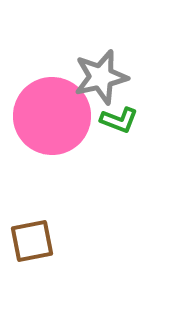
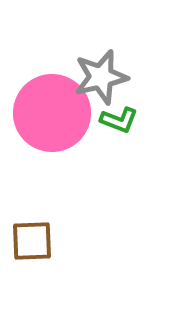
pink circle: moved 3 px up
brown square: rotated 9 degrees clockwise
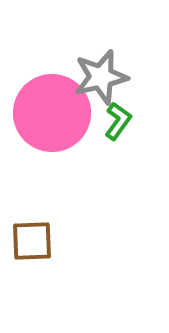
green L-shape: moved 1 px left, 1 px down; rotated 75 degrees counterclockwise
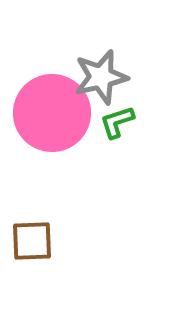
green L-shape: moved 1 px left, 1 px down; rotated 144 degrees counterclockwise
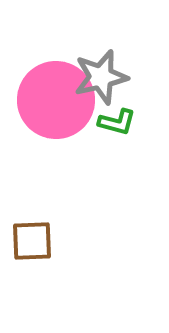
pink circle: moved 4 px right, 13 px up
green L-shape: rotated 147 degrees counterclockwise
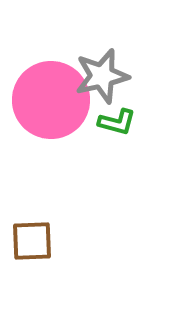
gray star: moved 1 px right, 1 px up
pink circle: moved 5 px left
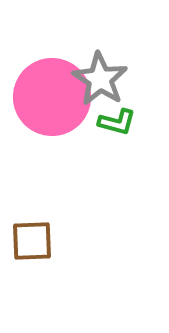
gray star: moved 2 px left, 3 px down; rotated 26 degrees counterclockwise
pink circle: moved 1 px right, 3 px up
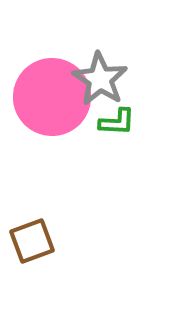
green L-shape: rotated 12 degrees counterclockwise
brown square: rotated 18 degrees counterclockwise
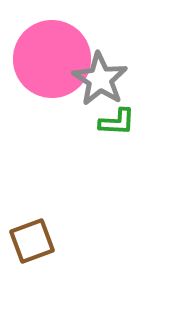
pink circle: moved 38 px up
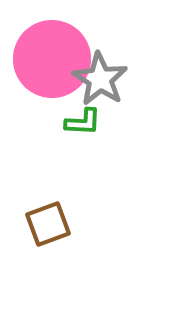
green L-shape: moved 34 px left
brown square: moved 16 px right, 17 px up
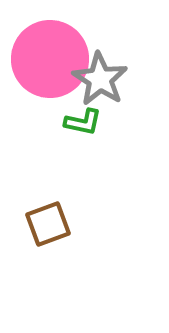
pink circle: moved 2 px left
green L-shape: rotated 9 degrees clockwise
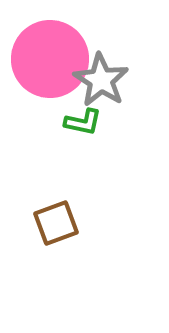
gray star: moved 1 px right, 1 px down
brown square: moved 8 px right, 1 px up
